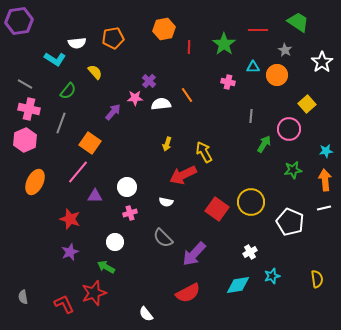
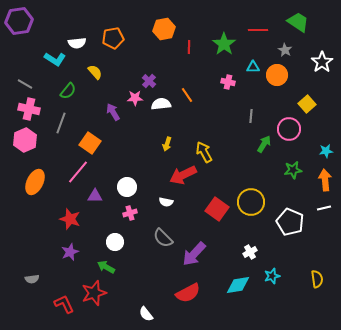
purple arrow at (113, 112): rotated 72 degrees counterclockwise
gray semicircle at (23, 297): moved 9 px right, 18 px up; rotated 88 degrees counterclockwise
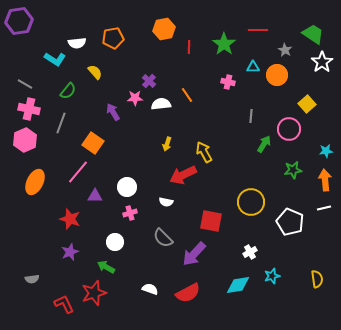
green trapezoid at (298, 22): moved 15 px right, 12 px down
orange square at (90, 143): moved 3 px right
red square at (217, 209): moved 6 px left, 12 px down; rotated 25 degrees counterclockwise
white semicircle at (146, 314): moved 4 px right, 25 px up; rotated 147 degrees clockwise
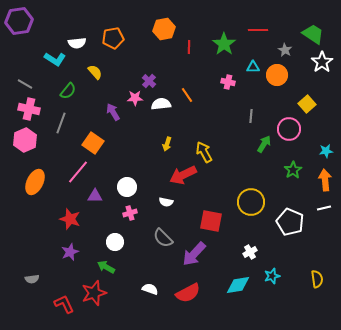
green star at (293, 170): rotated 24 degrees counterclockwise
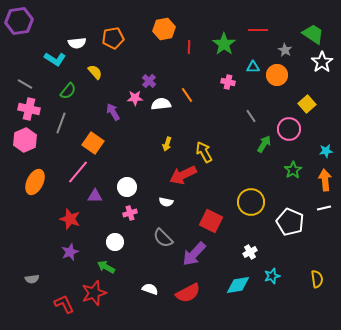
gray line at (251, 116): rotated 40 degrees counterclockwise
red square at (211, 221): rotated 15 degrees clockwise
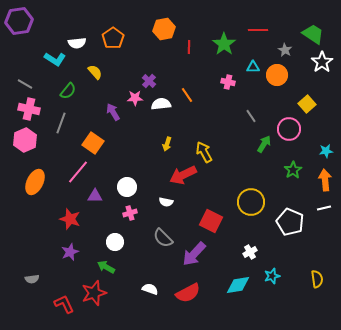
orange pentagon at (113, 38): rotated 25 degrees counterclockwise
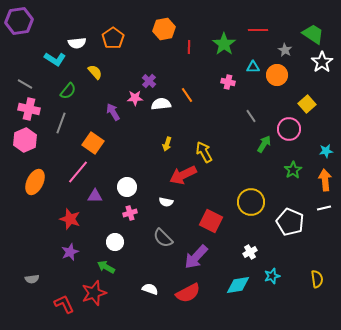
purple arrow at (194, 254): moved 2 px right, 3 px down
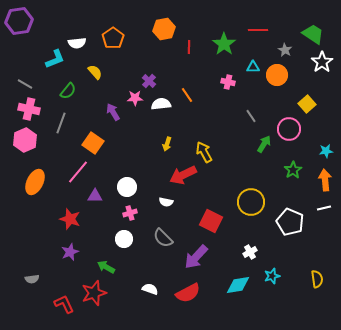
cyan L-shape at (55, 59): rotated 55 degrees counterclockwise
white circle at (115, 242): moved 9 px right, 3 px up
